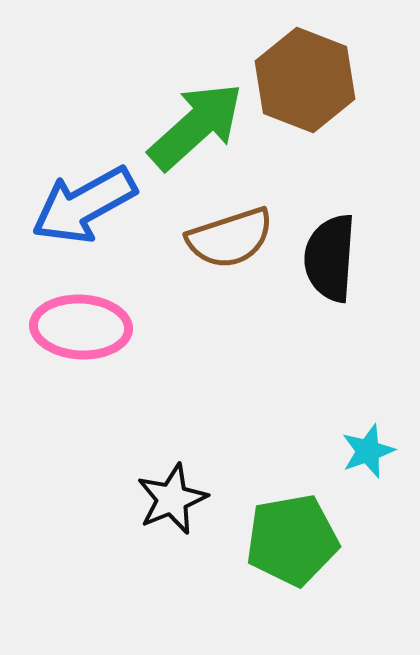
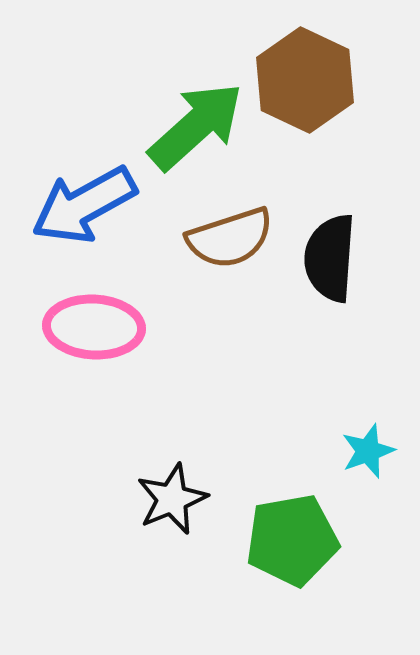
brown hexagon: rotated 4 degrees clockwise
pink ellipse: moved 13 px right
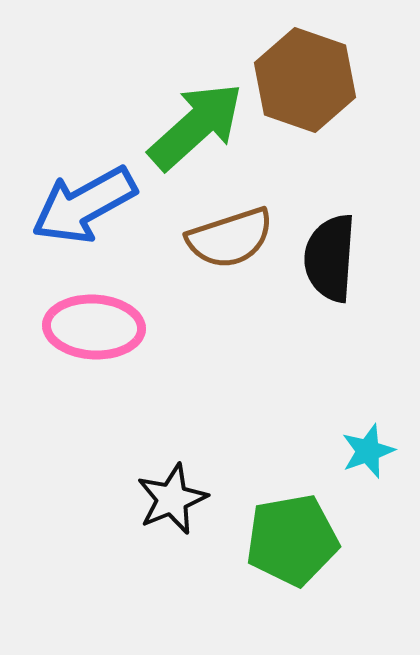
brown hexagon: rotated 6 degrees counterclockwise
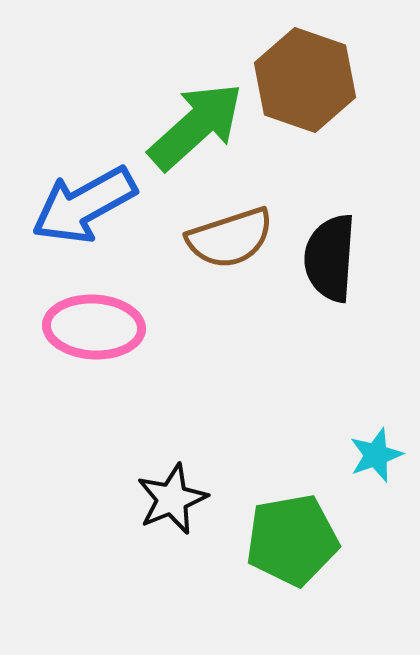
cyan star: moved 8 px right, 4 px down
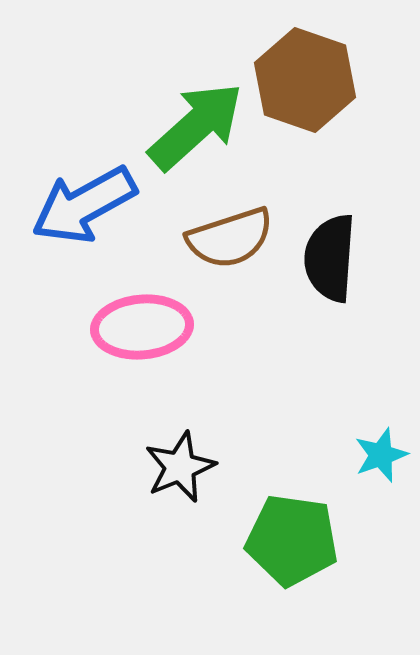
pink ellipse: moved 48 px right; rotated 8 degrees counterclockwise
cyan star: moved 5 px right
black star: moved 8 px right, 32 px up
green pentagon: rotated 18 degrees clockwise
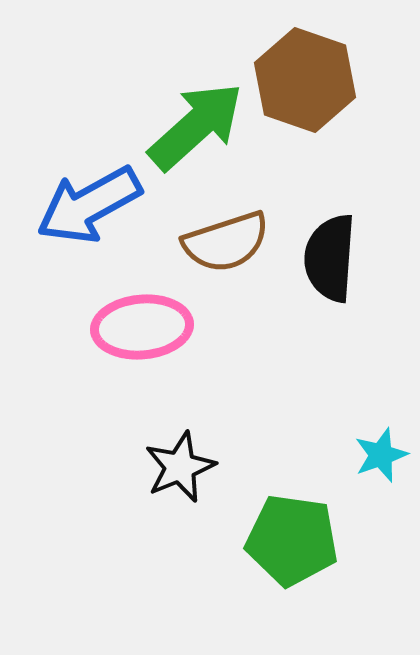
blue arrow: moved 5 px right
brown semicircle: moved 4 px left, 4 px down
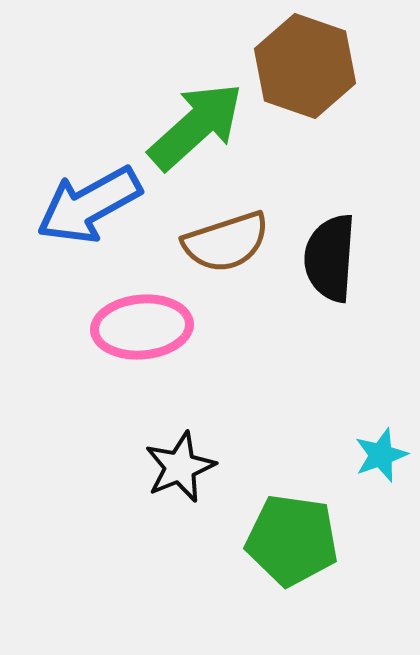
brown hexagon: moved 14 px up
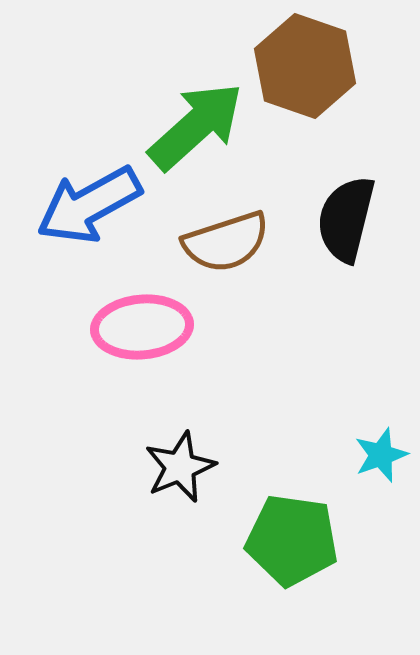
black semicircle: moved 16 px right, 39 px up; rotated 10 degrees clockwise
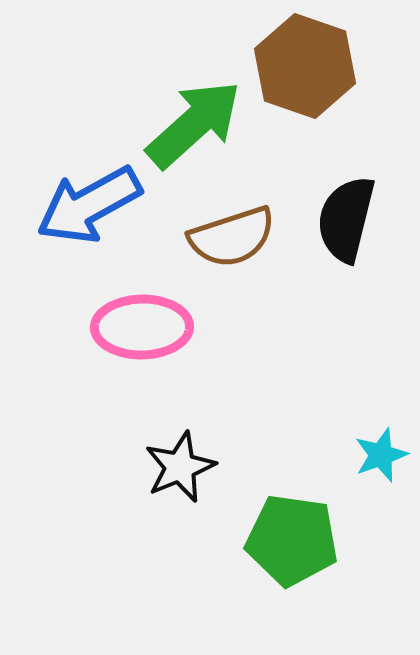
green arrow: moved 2 px left, 2 px up
brown semicircle: moved 6 px right, 5 px up
pink ellipse: rotated 4 degrees clockwise
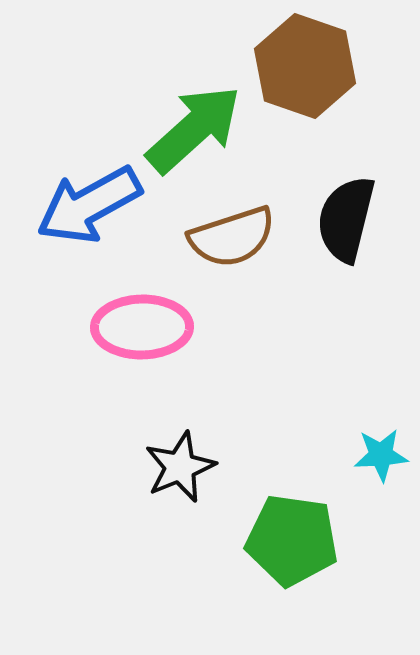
green arrow: moved 5 px down
cyan star: rotated 16 degrees clockwise
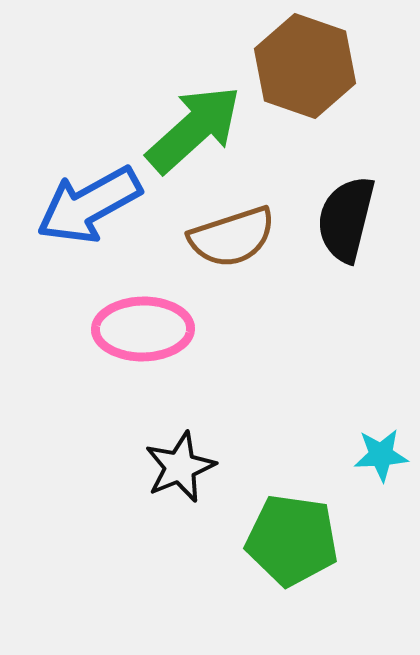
pink ellipse: moved 1 px right, 2 px down
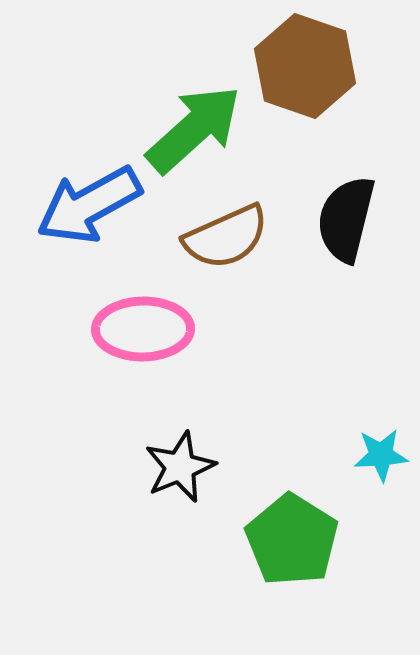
brown semicircle: moved 6 px left; rotated 6 degrees counterclockwise
green pentagon: rotated 24 degrees clockwise
